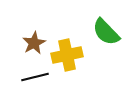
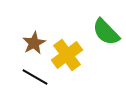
yellow cross: rotated 24 degrees counterclockwise
black line: rotated 44 degrees clockwise
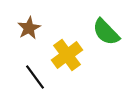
brown star: moved 5 px left, 15 px up
black line: rotated 24 degrees clockwise
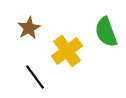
green semicircle: rotated 24 degrees clockwise
yellow cross: moved 4 px up
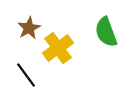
yellow cross: moved 9 px left, 3 px up
black line: moved 9 px left, 2 px up
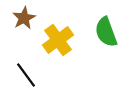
brown star: moved 5 px left, 10 px up
yellow cross: moved 8 px up
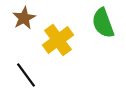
green semicircle: moved 3 px left, 9 px up
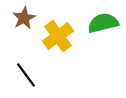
green semicircle: rotated 96 degrees clockwise
yellow cross: moved 4 px up
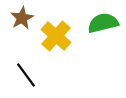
brown star: moved 2 px left
yellow cross: moved 2 px left; rotated 12 degrees counterclockwise
